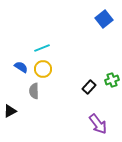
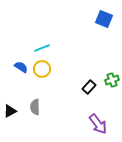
blue square: rotated 30 degrees counterclockwise
yellow circle: moved 1 px left
gray semicircle: moved 1 px right, 16 px down
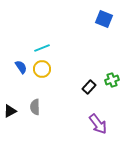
blue semicircle: rotated 24 degrees clockwise
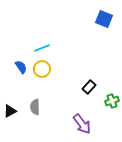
green cross: moved 21 px down
purple arrow: moved 16 px left
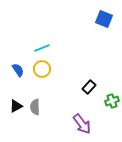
blue semicircle: moved 3 px left, 3 px down
black triangle: moved 6 px right, 5 px up
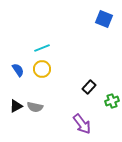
gray semicircle: rotated 77 degrees counterclockwise
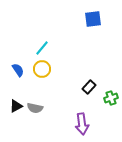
blue square: moved 11 px left; rotated 30 degrees counterclockwise
cyan line: rotated 28 degrees counterclockwise
green cross: moved 1 px left, 3 px up
gray semicircle: moved 1 px down
purple arrow: rotated 30 degrees clockwise
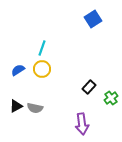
blue square: rotated 24 degrees counterclockwise
cyan line: rotated 21 degrees counterclockwise
blue semicircle: rotated 88 degrees counterclockwise
green cross: rotated 16 degrees counterclockwise
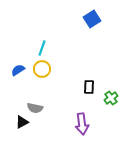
blue square: moved 1 px left
black rectangle: rotated 40 degrees counterclockwise
black triangle: moved 6 px right, 16 px down
